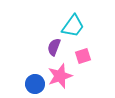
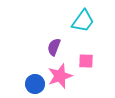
cyan trapezoid: moved 10 px right, 5 px up
pink square: moved 3 px right, 5 px down; rotated 21 degrees clockwise
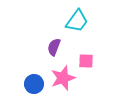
cyan trapezoid: moved 6 px left
pink star: moved 3 px right, 2 px down
blue circle: moved 1 px left
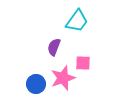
pink square: moved 3 px left, 2 px down
blue circle: moved 2 px right
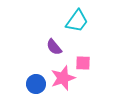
purple semicircle: rotated 60 degrees counterclockwise
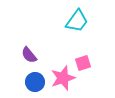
purple semicircle: moved 25 px left, 8 px down
pink square: rotated 21 degrees counterclockwise
blue circle: moved 1 px left, 2 px up
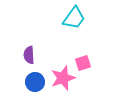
cyan trapezoid: moved 3 px left, 3 px up
purple semicircle: rotated 36 degrees clockwise
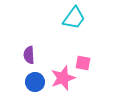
pink square: rotated 28 degrees clockwise
